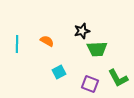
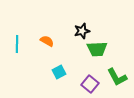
green L-shape: moved 1 px left, 1 px up
purple square: rotated 18 degrees clockwise
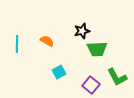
purple square: moved 1 px right, 1 px down
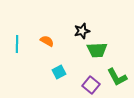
green trapezoid: moved 1 px down
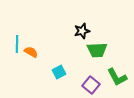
orange semicircle: moved 16 px left, 11 px down
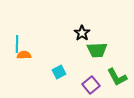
black star: moved 2 px down; rotated 21 degrees counterclockwise
orange semicircle: moved 7 px left, 3 px down; rotated 32 degrees counterclockwise
purple square: rotated 12 degrees clockwise
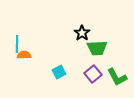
green trapezoid: moved 2 px up
purple square: moved 2 px right, 11 px up
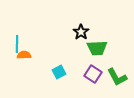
black star: moved 1 px left, 1 px up
purple square: rotated 18 degrees counterclockwise
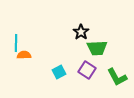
cyan line: moved 1 px left, 1 px up
purple square: moved 6 px left, 4 px up
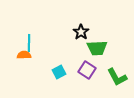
cyan line: moved 13 px right
